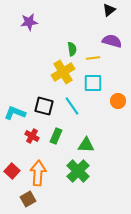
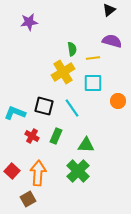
cyan line: moved 2 px down
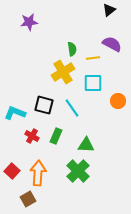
purple semicircle: moved 3 px down; rotated 12 degrees clockwise
black square: moved 1 px up
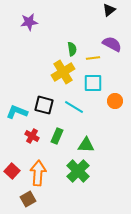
orange circle: moved 3 px left
cyan line: moved 2 px right, 1 px up; rotated 24 degrees counterclockwise
cyan L-shape: moved 2 px right, 1 px up
green rectangle: moved 1 px right
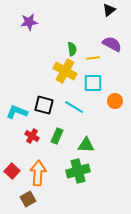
yellow cross: moved 2 px right, 1 px up; rotated 30 degrees counterclockwise
green cross: rotated 30 degrees clockwise
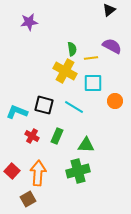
purple semicircle: moved 2 px down
yellow line: moved 2 px left
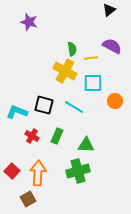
purple star: rotated 24 degrees clockwise
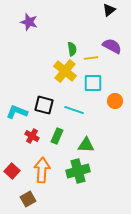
yellow cross: rotated 10 degrees clockwise
cyan line: moved 3 px down; rotated 12 degrees counterclockwise
orange arrow: moved 4 px right, 3 px up
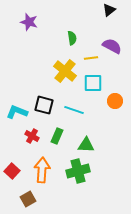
green semicircle: moved 11 px up
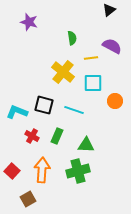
yellow cross: moved 2 px left, 1 px down
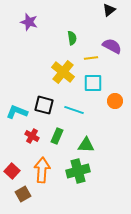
brown square: moved 5 px left, 5 px up
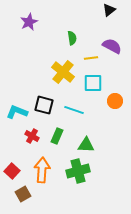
purple star: rotated 30 degrees clockwise
